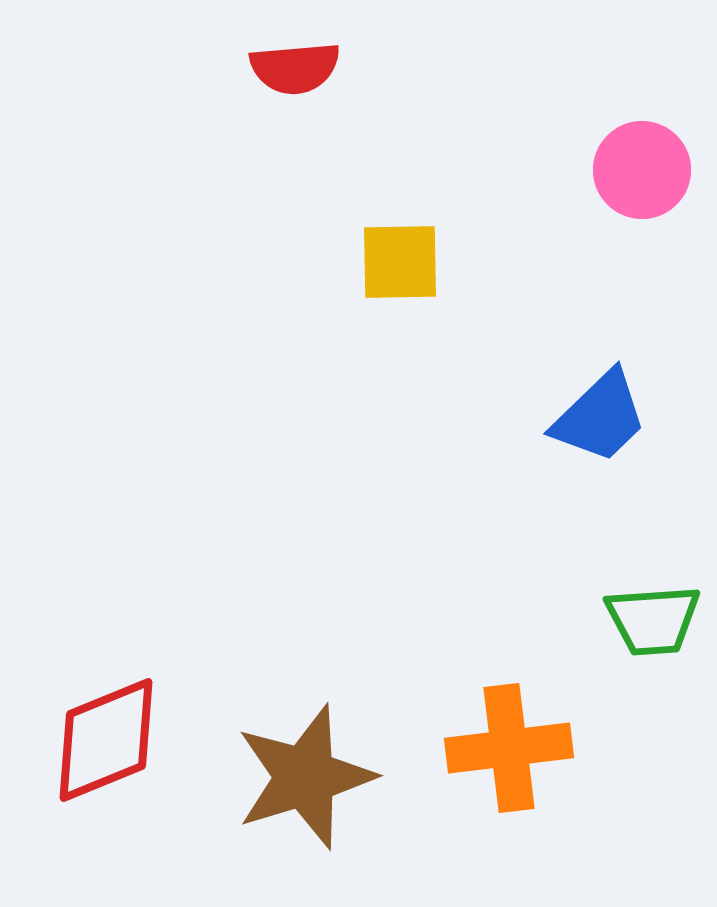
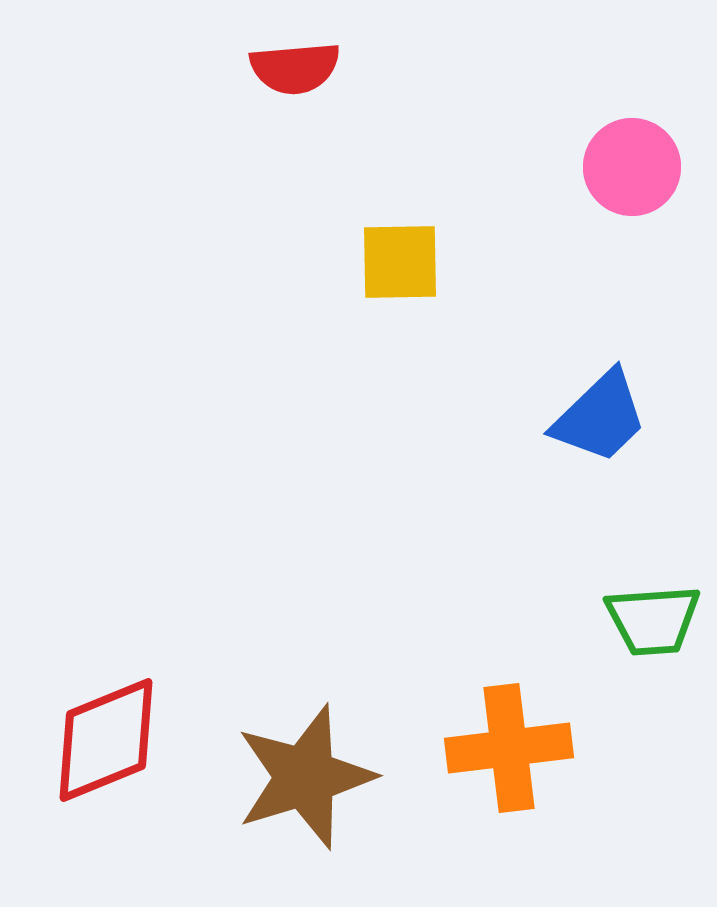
pink circle: moved 10 px left, 3 px up
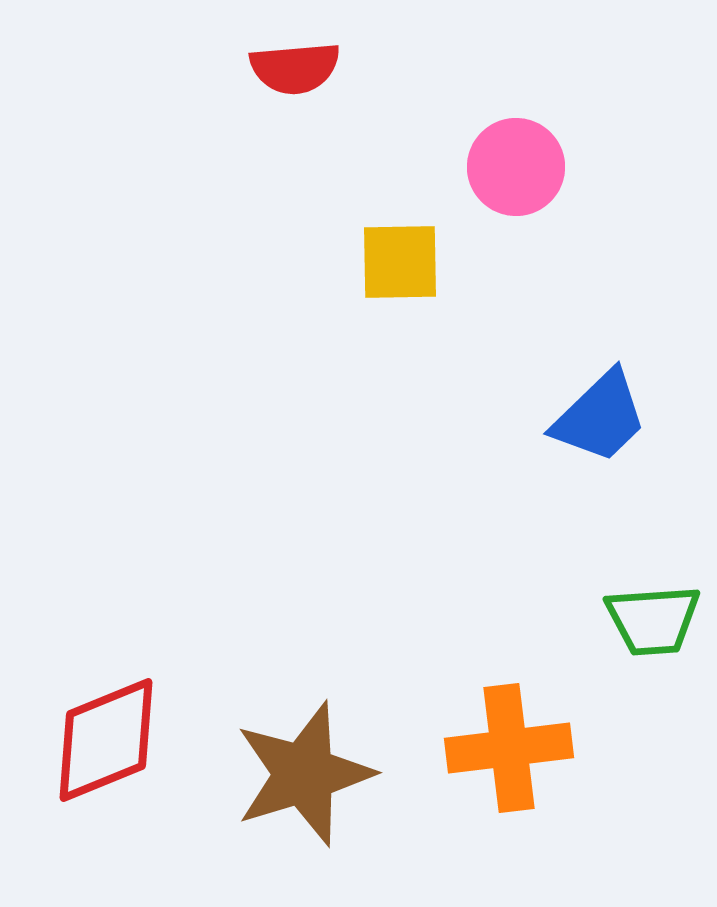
pink circle: moved 116 px left
brown star: moved 1 px left, 3 px up
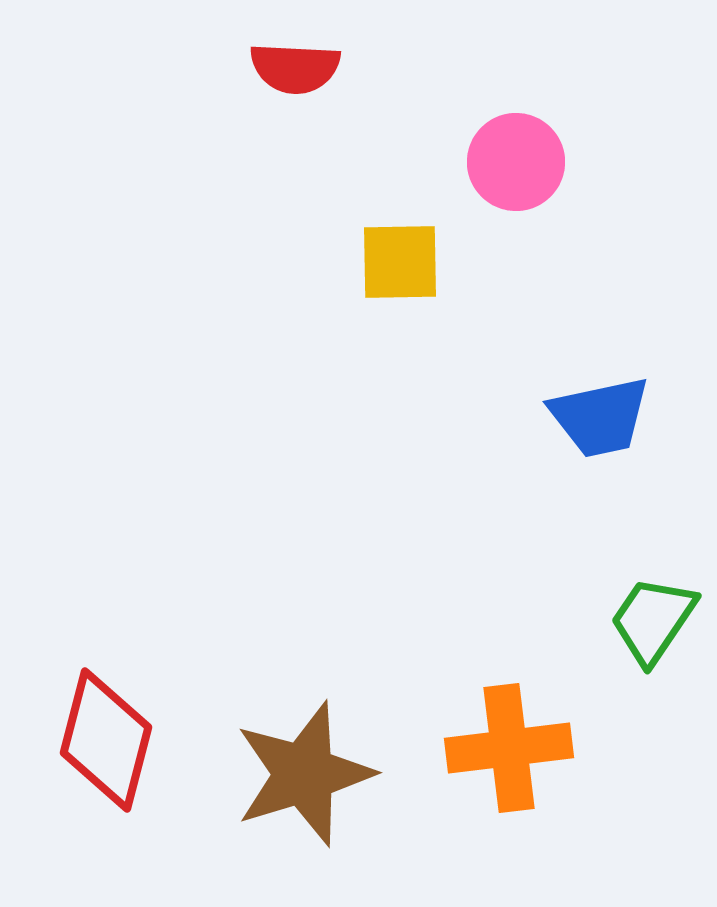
red semicircle: rotated 8 degrees clockwise
pink circle: moved 5 px up
blue trapezoid: rotated 32 degrees clockwise
green trapezoid: rotated 128 degrees clockwise
red diamond: rotated 53 degrees counterclockwise
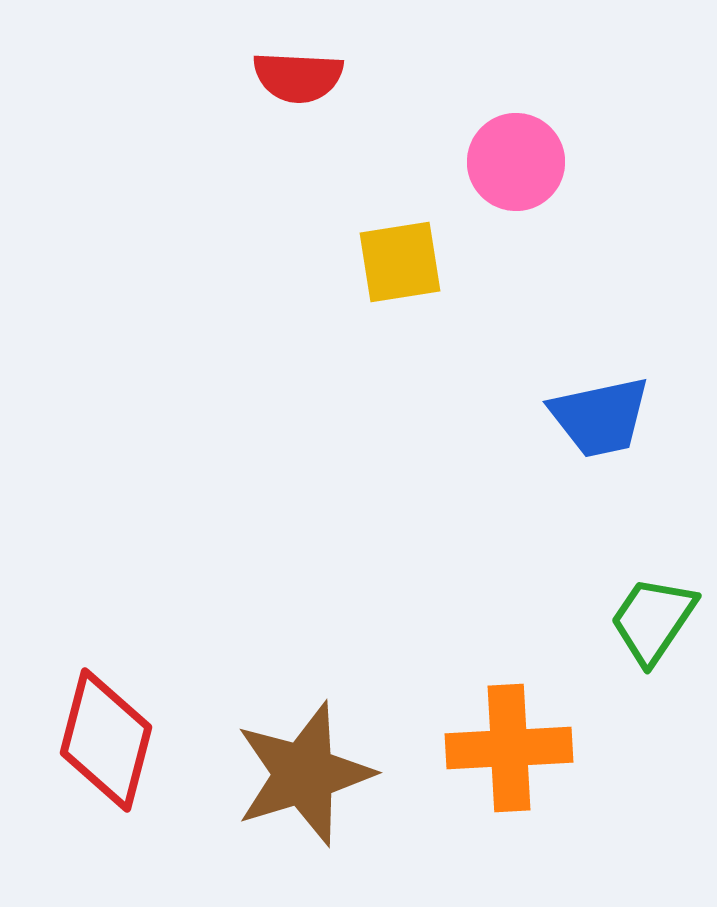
red semicircle: moved 3 px right, 9 px down
yellow square: rotated 8 degrees counterclockwise
orange cross: rotated 4 degrees clockwise
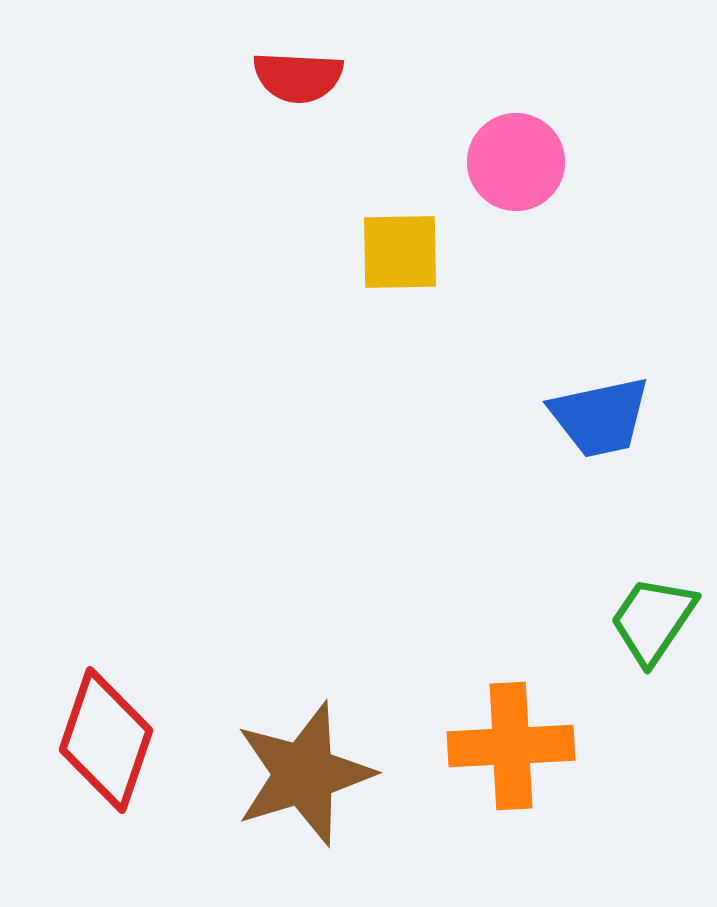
yellow square: moved 10 px up; rotated 8 degrees clockwise
red diamond: rotated 4 degrees clockwise
orange cross: moved 2 px right, 2 px up
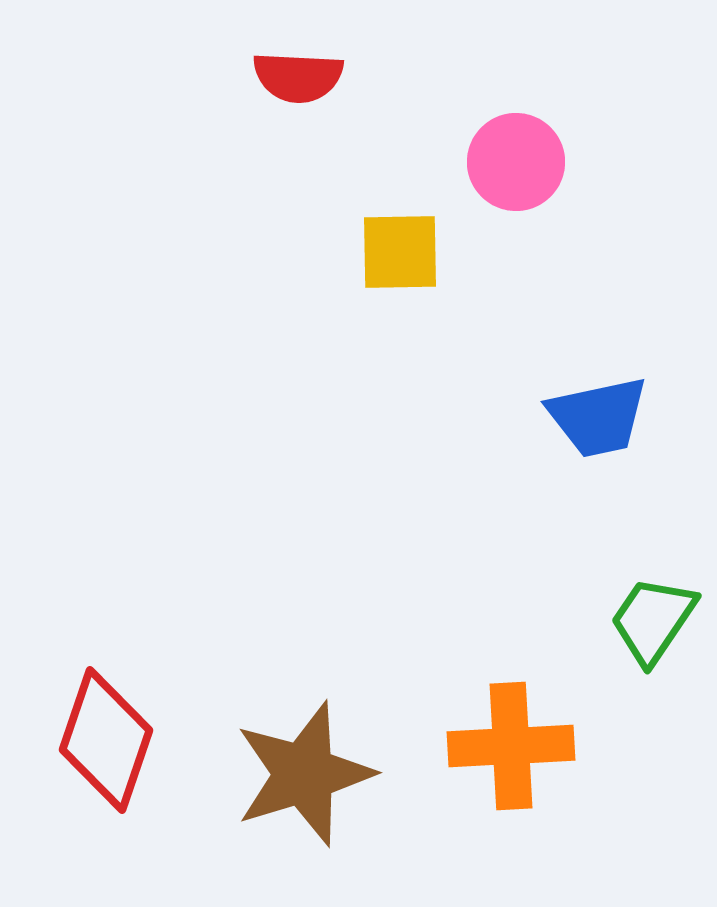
blue trapezoid: moved 2 px left
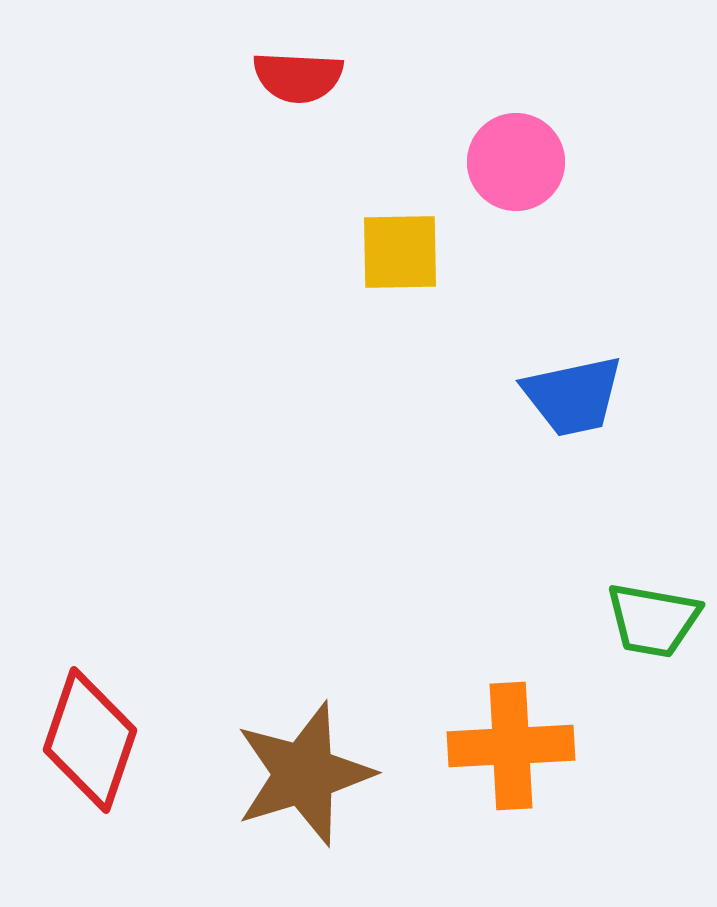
blue trapezoid: moved 25 px left, 21 px up
green trapezoid: rotated 114 degrees counterclockwise
red diamond: moved 16 px left
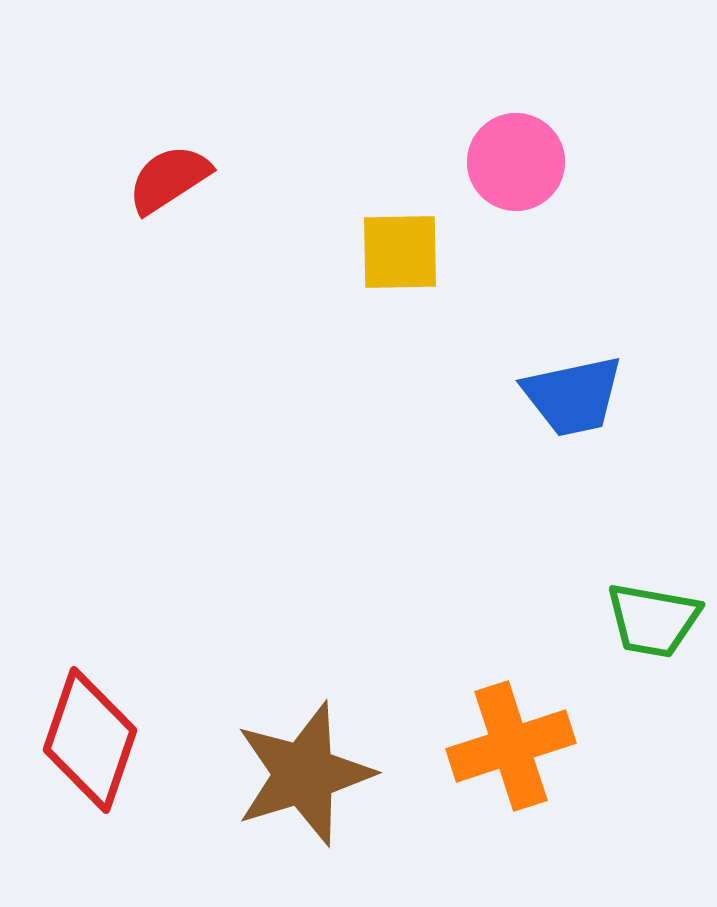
red semicircle: moved 129 px left, 102 px down; rotated 144 degrees clockwise
orange cross: rotated 15 degrees counterclockwise
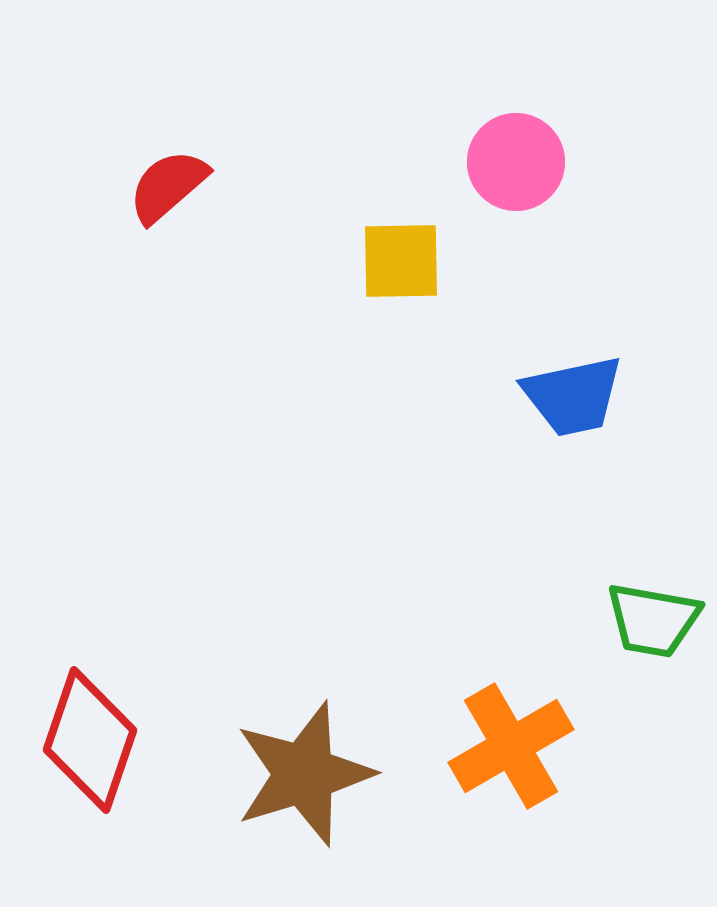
red semicircle: moved 1 px left, 7 px down; rotated 8 degrees counterclockwise
yellow square: moved 1 px right, 9 px down
orange cross: rotated 12 degrees counterclockwise
